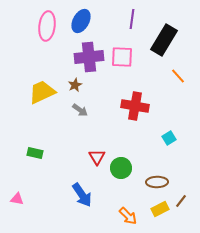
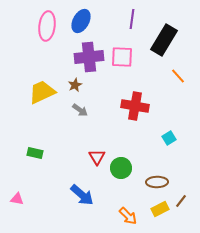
blue arrow: rotated 15 degrees counterclockwise
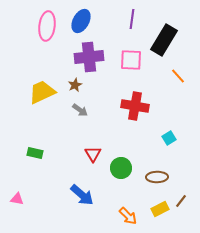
pink square: moved 9 px right, 3 px down
red triangle: moved 4 px left, 3 px up
brown ellipse: moved 5 px up
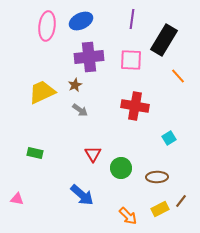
blue ellipse: rotated 35 degrees clockwise
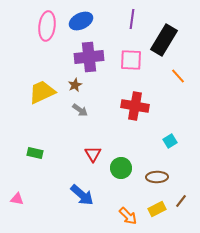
cyan square: moved 1 px right, 3 px down
yellow rectangle: moved 3 px left
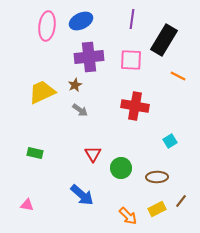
orange line: rotated 21 degrees counterclockwise
pink triangle: moved 10 px right, 6 px down
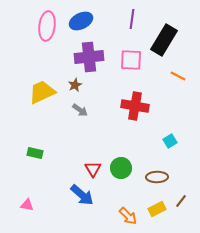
red triangle: moved 15 px down
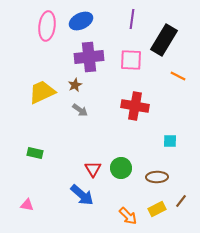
cyan square: rotated 32 degrees clockwise
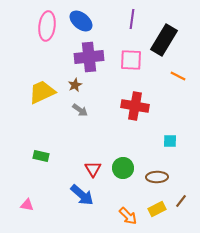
blue ellipse: rotated 65 degrees clockwise
green rectangle: moved 6 px right, 3 px down
green circle: moved 2 px right
